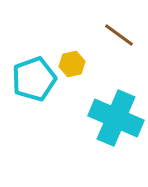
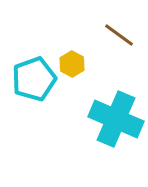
yellow hexagon: rotated 20 degrees counterclockwise
cyan cross: moved 1 px down
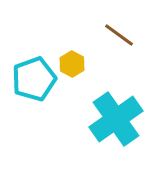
cyan cross: rotated 32 degrees clockwise
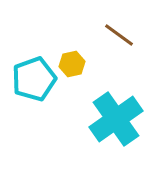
yellow hexagon: rotated 20 degrees clockwise
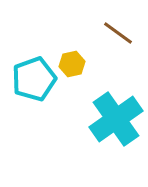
brown line: moved 1 px left, 2 px up
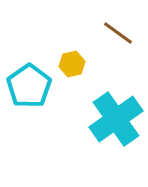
cyan pentagon: moved 5 px left, 7 px down; rotated 15 degrees counterclockwise
